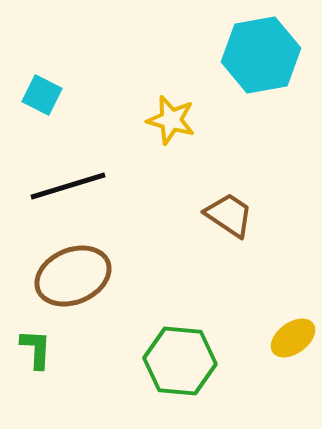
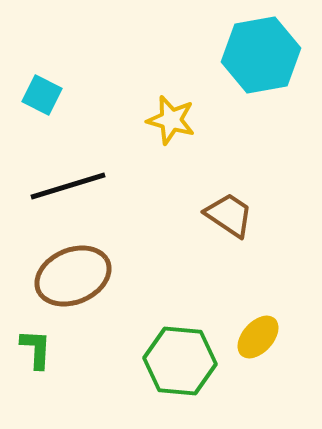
yellow ellipse: moved 35 px left, 1 px up; rotated 12 degrees counterclockwise
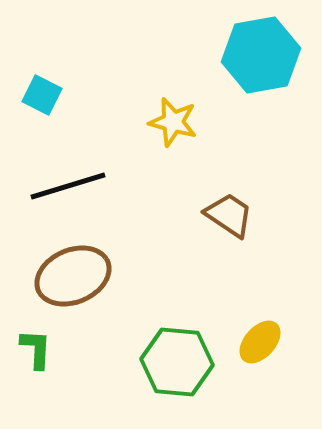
yellow star: moved 2 px right, 2 px down
yellow ellipse: moved 2 px right, 5 px down
green hexagon: moved 3 px left, 1 px down
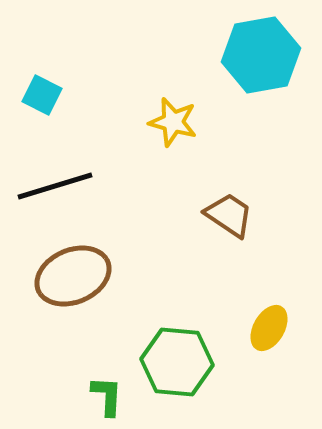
black line: moved 13 px left
yellow ellipse: moved 9 px right, 14 px up; rotated 12 degrees counterclockwise
green L-shape: moved 71 px right, 47 px down
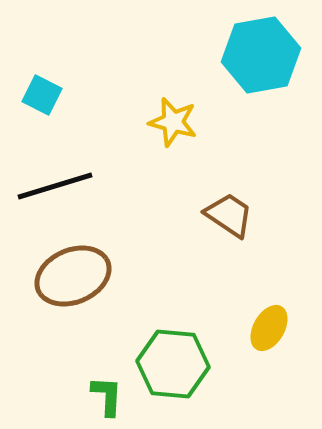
green hexagon: moved 4 px left, 2 px down
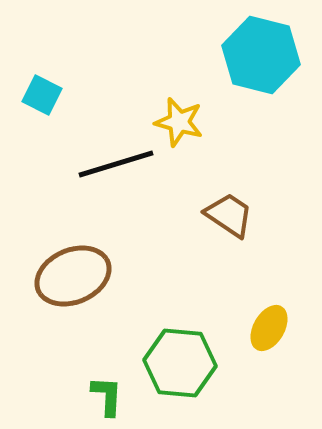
cyan hexagon: rotated 24 degrees clockwise
yellow star: moved 6 px right
black line: moved 61 px right, 22 px up
green hexagon: moved 7 px right, 1 px up
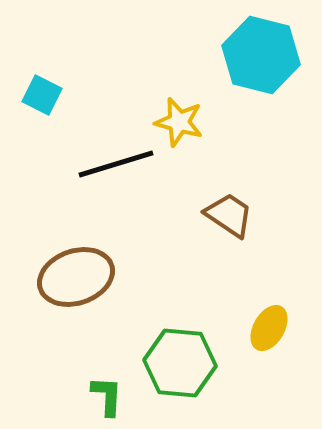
brown ellipse: moved 3 px right, 1 px down; rotated 4 degrees clockwise
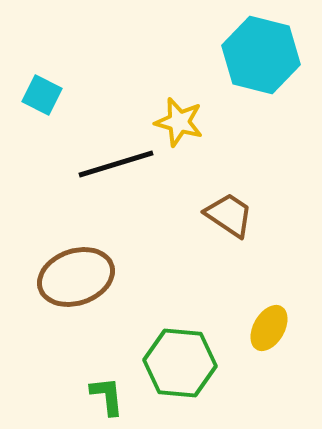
green L-shape: rotated 9 degrees counterclockwise
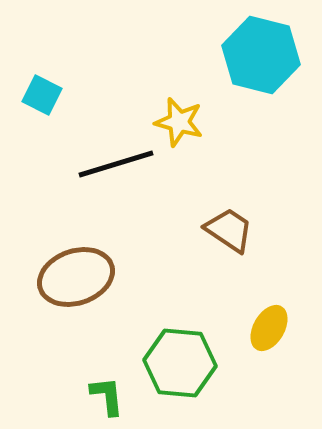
brown trapezoid: moved 15 px down
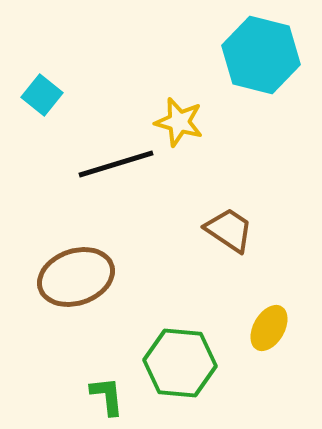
cyan square: rotated 12 degrees clockwise
